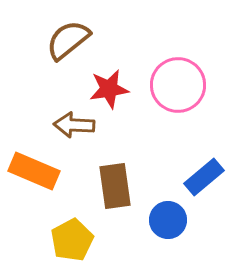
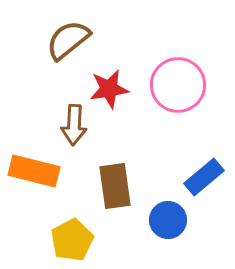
brown arrow: rotated 90 degrees counterclockwise
orange rectangle: rotated 9 degrees counterclockwise
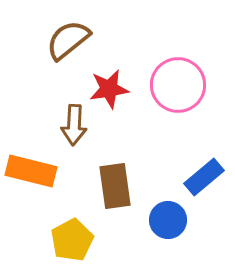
orange rectangle: moved 3 px left
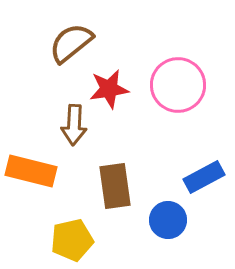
brown semicircle: moved 3 px right, 3 px down
blue rectangle: rotated 12 degrees clockwise
yellow pentagon: rotated 15 degrees clockwise
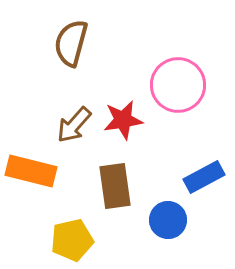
brown semicircle: rotated 36 degrees counterclockwise
red star: moved 14 px right, 31 px down
brown arrow: rotated 39 degrees clockwise
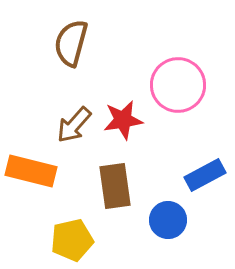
blue rectangle: moved 1 px right, 2 px up
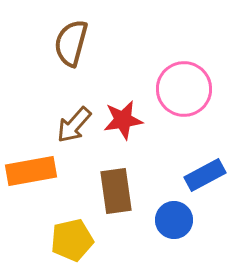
pink circle: moved 6 px right, 4 px down
orange rectangle: rotated 24 degrees counterclockwise
brown rectangle: moved 1 px right, 5 px down
blue circle: moved 6 px right
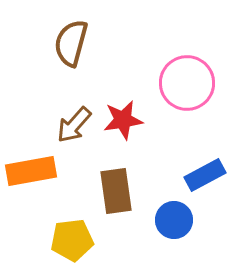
pink circle: moved 3 px right, 6 px up
yellow pentagon: rotated 6 degrees clockwise
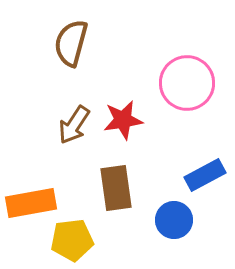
brown arrow: rotated 9 degrees counterclockwise
orange rectangle: moved 32 px down
brown rectangle: moved 3 px up
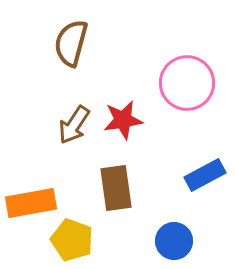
blue circle: moved 21 px down
yellow pentagon: rotated 27 degrees clockwise
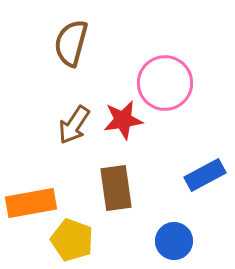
pink circle: moved 22 px left
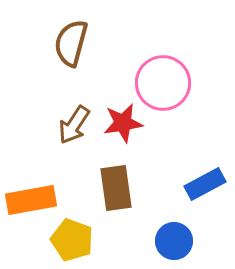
pink circle: moved 2 px left
red star: moved 3 px down
blue rectangle: moved 9 px down
orange rectangle: moved 3 px up
